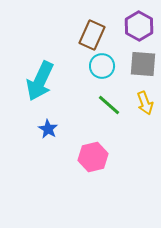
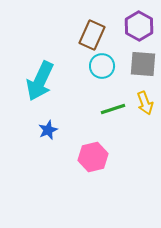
green line: moved 4 px right, 4 px down; rotated 60 degrees counterclockwise
blue star: moved 1 px down; rotated 18 degrees clockwise
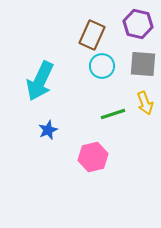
purple hexagon: moved 1 px left, 2 px up; rotated 16 degrees counterclockwise
green line: moved 5 px down
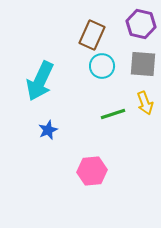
purple hexagon: moved 3 px right
pink hexagon: moved 1 px left, 14 px down; rotated 8 degrees clockwise
